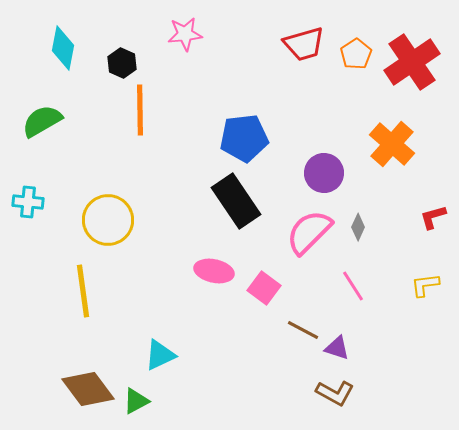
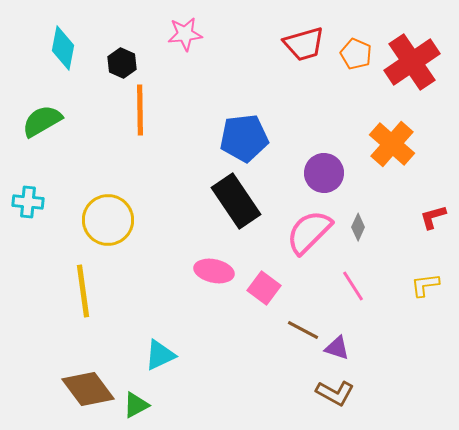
orange pentagon: rotated 16 degrees counterclockwise
green triangle: moved 4 px down
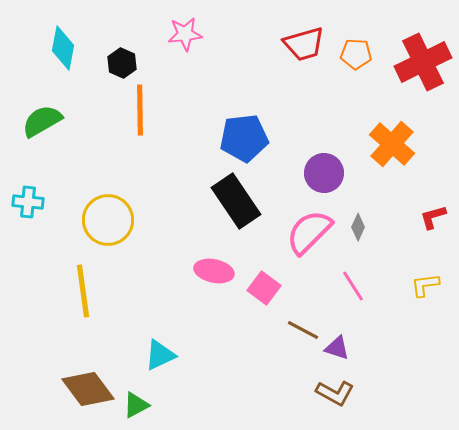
orange pentagon: rotated 20 degrees counterclockwise
red cross: moved 11 px right; rotated 8 degrees clockwise
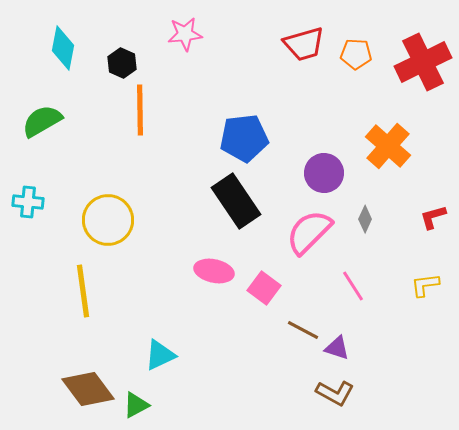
orange cross: moved 4 px left, 2 px down
gray diamond: moved 7 px right, 8 px up
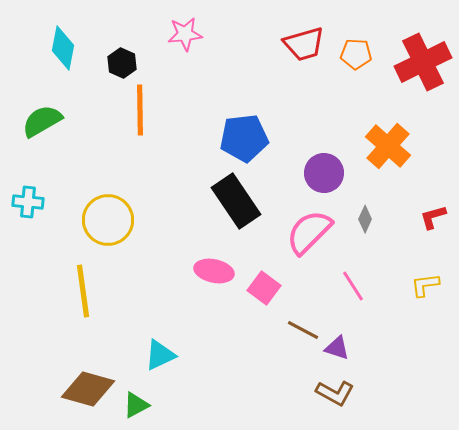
brown diamond: rotated 38 degrees counterclockwise
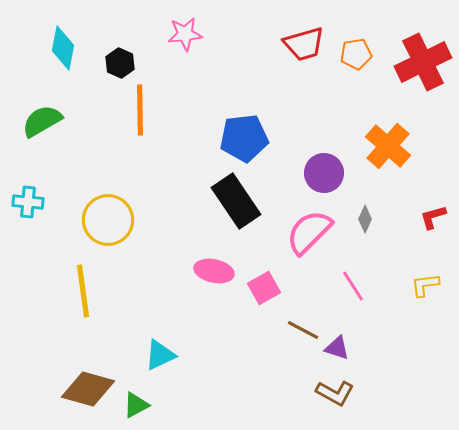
orange pentagon: rotated 12 degrees counterclockwise
black hexagon: moved 2 px left
pink square: rotated 24 degrees clockwise
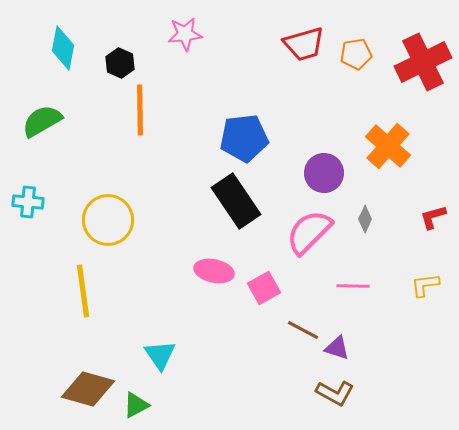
pink line: rotated 56 degrees counterclockwise
cyan triangle: rotated 40 degrees counterclockwise
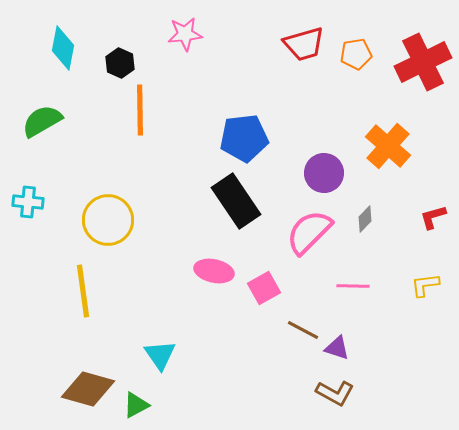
gray diamond: rotated 20 degrees clockwise
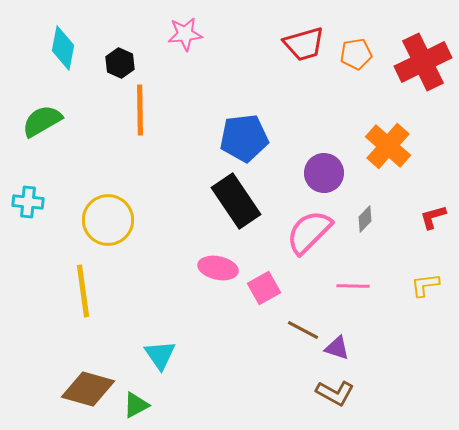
pink ellipse: moved 4 px right, 3 px up
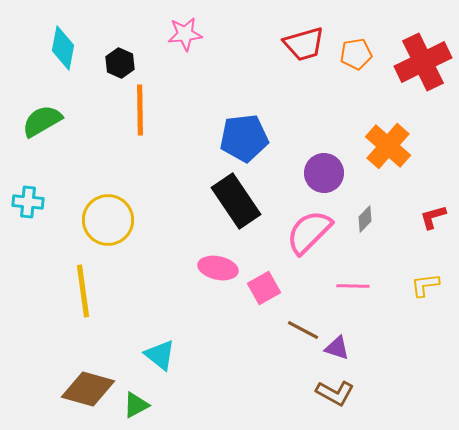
cyan triangle: rotated 16 degrees counterclockwise
